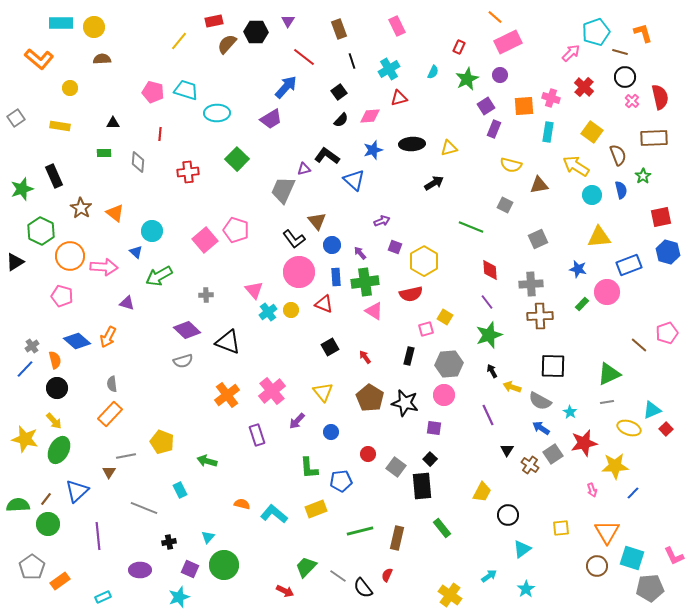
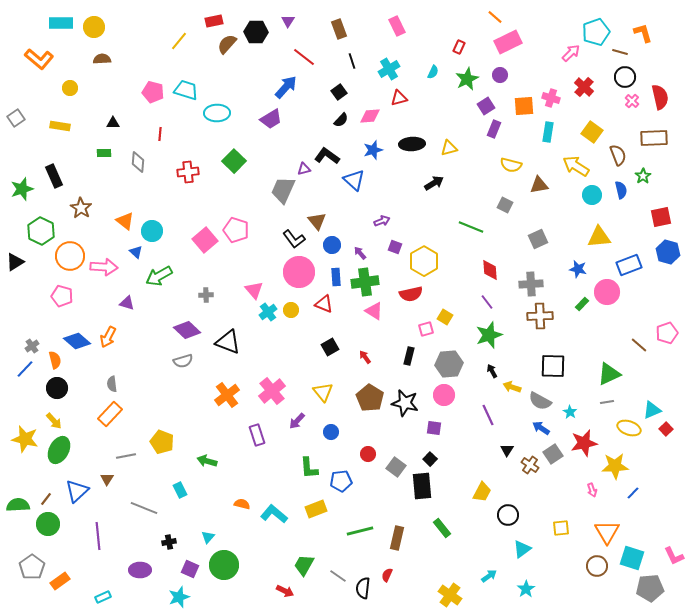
green square at (237, 159): moved 3 px left, 2 px down
orange triangle at (115, 213): moved 10 px right, 8 px down
brown triangle at (109, 472): moved 2 px left, 7 px down
green trapezoid at (306, 567): moved 2 px left, 2 px up; rotated 15 degrees counterclockwise
black semicircle at (363, 588): rotated 45 degrees clockwise
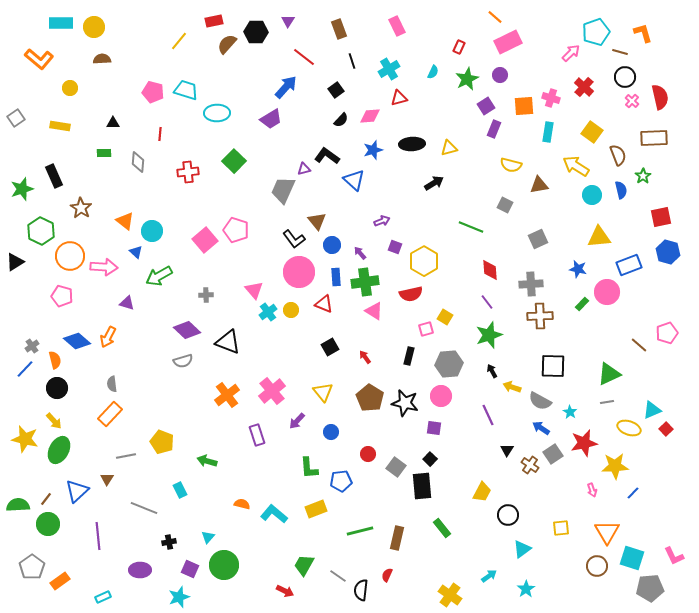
black square at (339, 92): moved 3 px left, 2 px up
pink circle at (444, 395): moved 3 px left, 1 px down
black semicircle at (363, 588): moved 2 px left, 2 px down
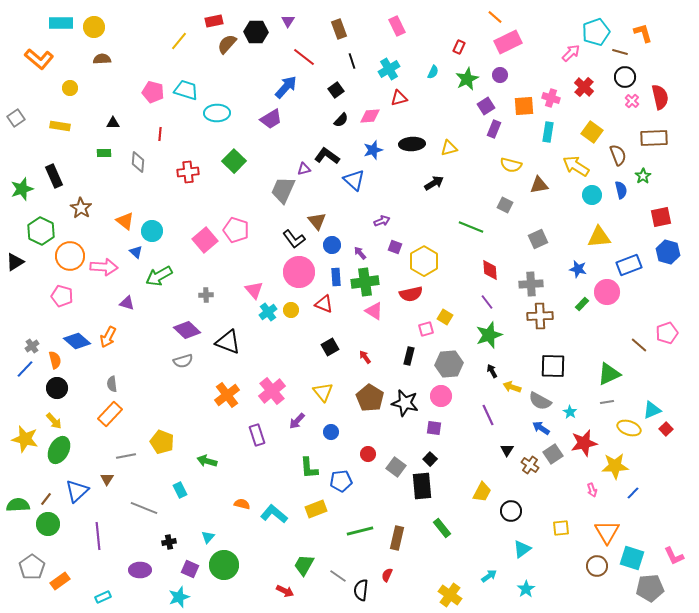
black circle at (508, 515): moved 3 px right, 4 px up
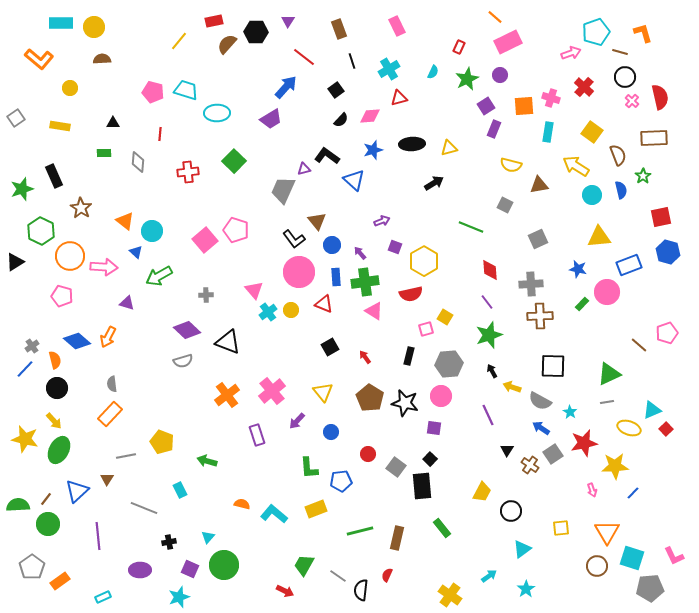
pink arrow at (571, 53): rotated 24 degrees clockwise
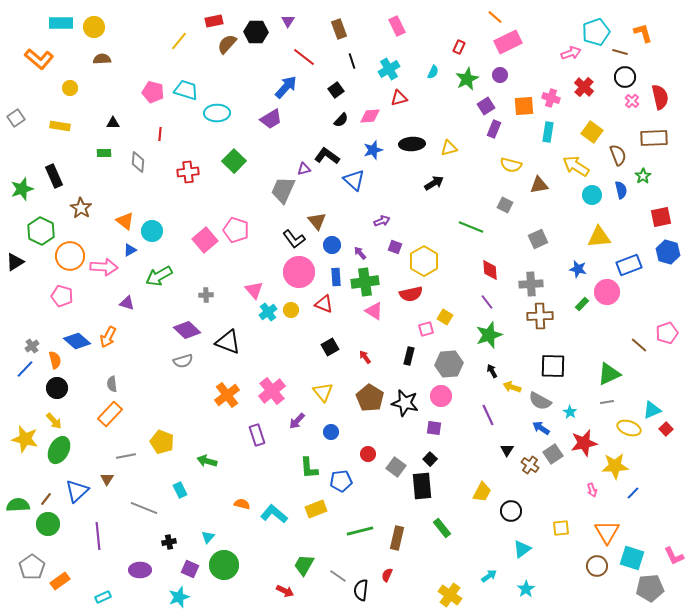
blue triangle at (136, 252): moved 6 px left, 2 px up; rotated 48 degrees clockwise
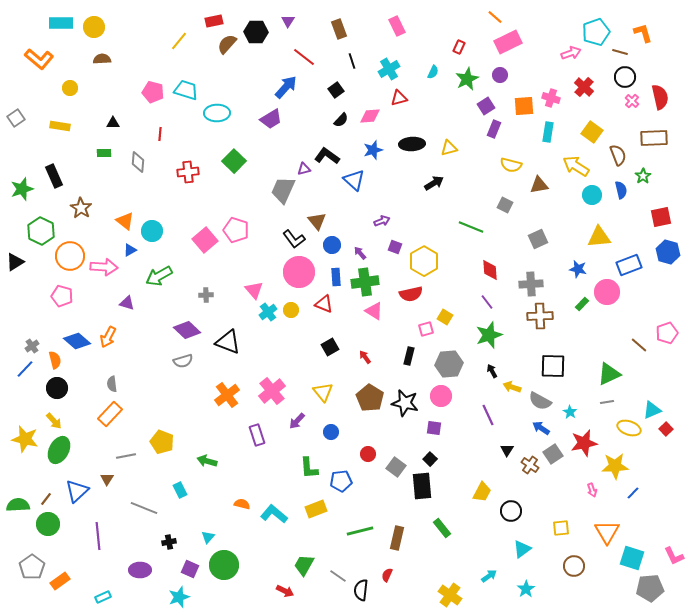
brown circle at (597, 566): moved 23 px left
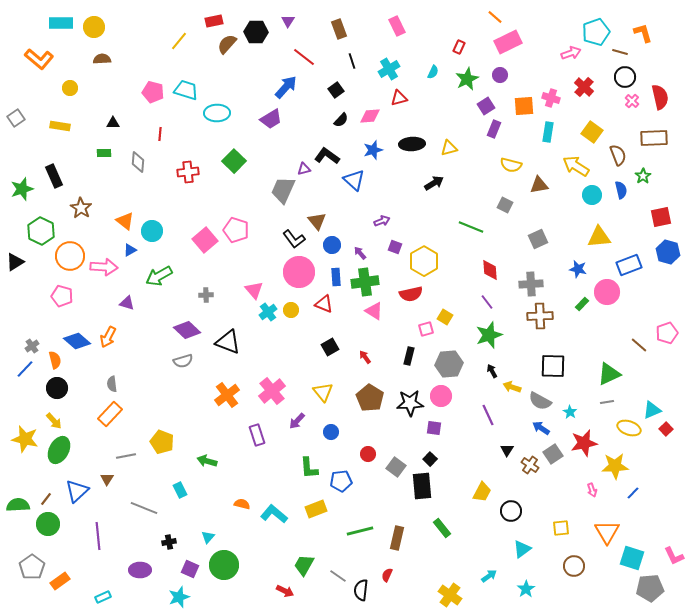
black star at (405, 403): moved 5 px right; rotated 16 degrees counterclockwise
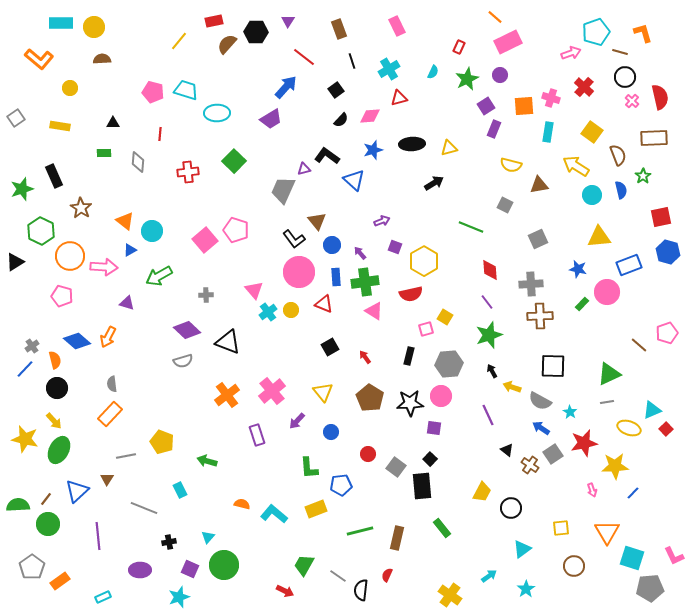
black triangle at (507, 450): rotated 24 degrees counterclockwise
blue pentagon at (341, 481): moved 4 px down
black circle at (511, 511): moved 3 px up
